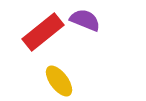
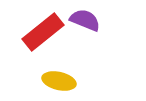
yellow ellipse: rotated 40 degrees counterclockwise
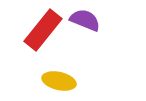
red rectangle: moved 2 px up; rotated 12 degrees counterclockwise
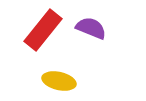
purple semicircle: moved 6 px right, 8 px down
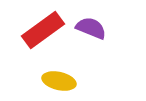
red rectangle: rotated 15 degrees clockwise
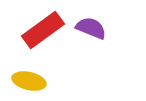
yellow ellipse: moved 30 px left
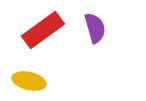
purple semicircle: moved 4 px right; rotated 52 degrees clockwise
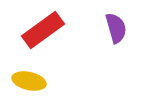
purple semicircle: moved 21 px right
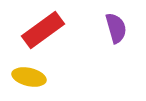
yellow ellipse: moved 4 px up
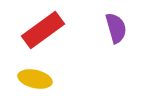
yellow ellipse: moved 6 px right, 2 px down
